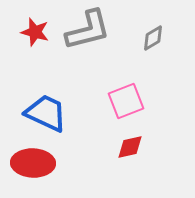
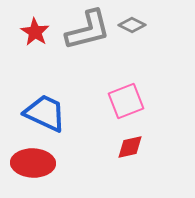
red star: rotated 16 degrees clockwise
gray diamond: moved 21 px left, 13 px up; rotated 56 degrees clockwise
blue trapezoid: moved 1 px left
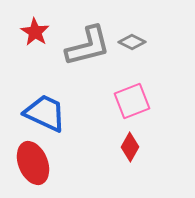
gray diamond: moved 17 px down
gray L-shape: moved 16 px down
pink square: moved 6 px right
red diamond: rotated 48 degrees counterclockwise
red ellipse: rotated 66 degrees clockwise
